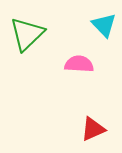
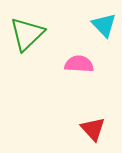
red triangle: rotated 48 degrees counterclockwise
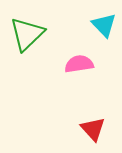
pink semicircle: rotated 12 degrees counterclockwise
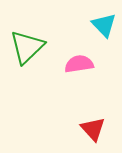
green triangle: moved 13 px down
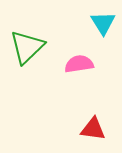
cyan triangle: moved 1 px left, 2 px up; rotated 12 degrees clockwise
red triangle: rotated 40 degrees counterclockwise
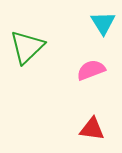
pink semicircle: moved 12 px right, 6 px down; rotated 12 degrees counterclockwise
red triangle: moved 1 px left
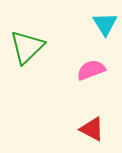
cyan triangle: moved 2 px right, 1 px down
red triangle: rotated 20 degrees clockwise
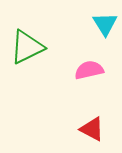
green triangle: rotated 18 degrees clockwise
pink semicircle: moved 2 px left; rotated 8 degrees clockwise
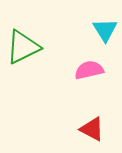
cyan triangle: moved 6 px down
green triangle: moved 4 px left
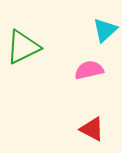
cyan triangle: rotated 20 degrees clockwise
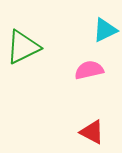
cyan triangle: rotated 16 degrees clockwise
red triangle: moved 3 px down
